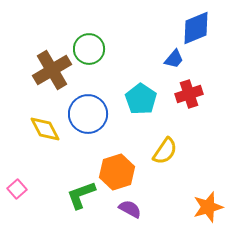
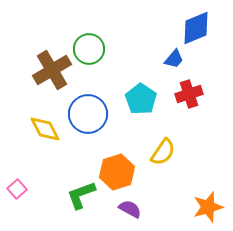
yellow semicircle: moved 2 px left, 1 px down
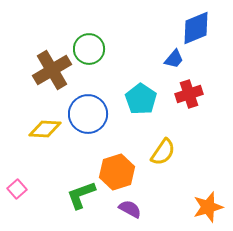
yellow diamond: rotated 60 degrees counterclockwise
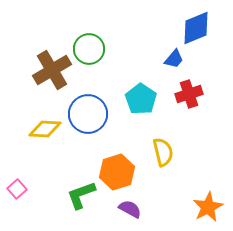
yellow semicircle: rotated 48 degrees counterclockwise
orange star: rotated 12 degrees counterclockwise
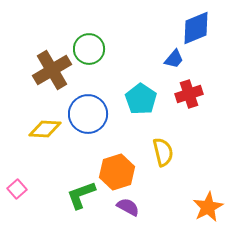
purple semicircle: moved 2 px left, 2 px up
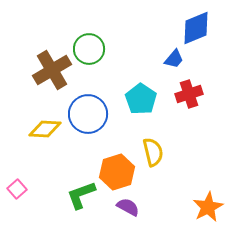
yellow semicircle: moved 10 px left
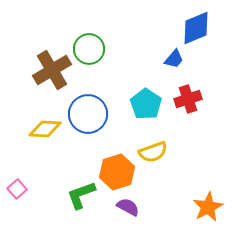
red cross: moved 1 px left, 5 px down
cyan pentagon: moved 5 px right, 5 px down
yellow semicircle: rotated 84 degrees clockwise
